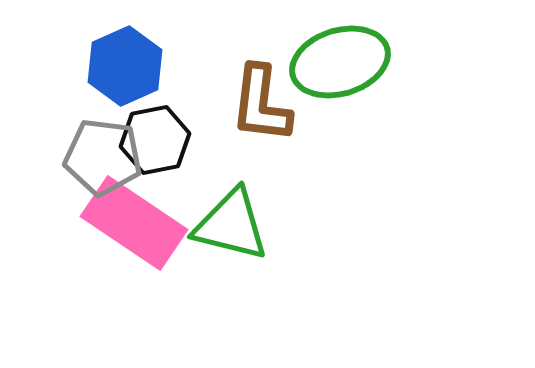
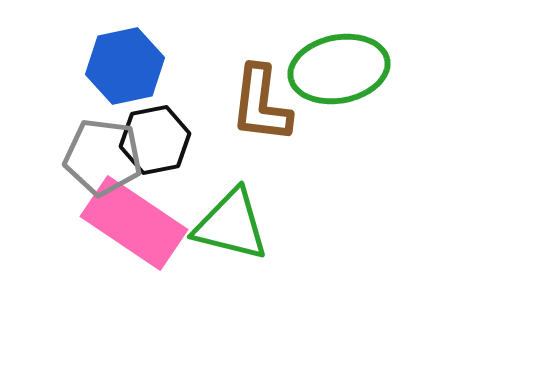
green ellipse: moved 1 px left, 7 px down; rotated 6 degrees clockwise
blue hexagon: rotated 12 degrees clockwise
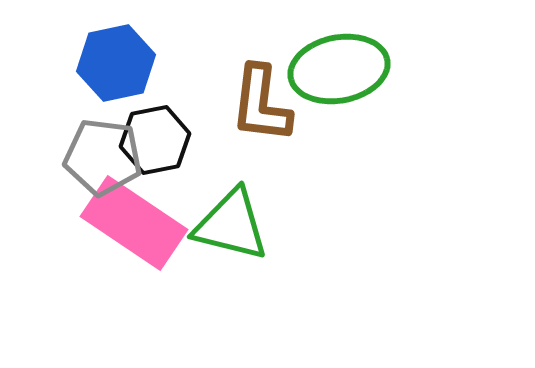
blue hexagon: moved 9 px left, 3 px up
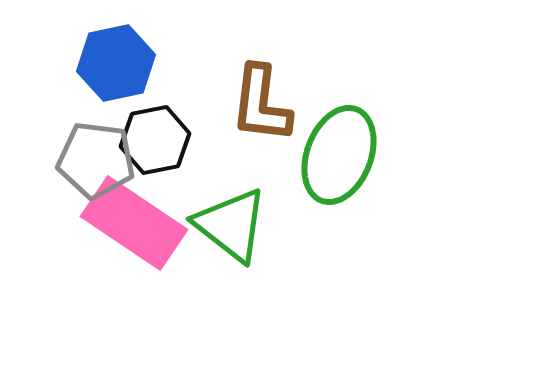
green ellipse: moved 86 px down; rotated 58 degrees counterclockwise
gray pentagon: moved 7 px left, 3 px down
green triangle: rotated 24 degrees clockwise
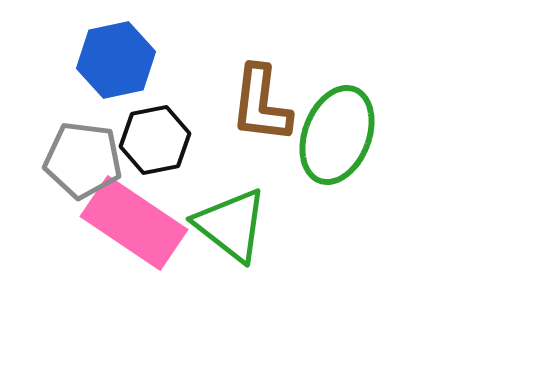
blue hexagon: moved 3 px up
green ellipse: moved 2 px left, 20 px up
gray pentagon: moved 13 px left
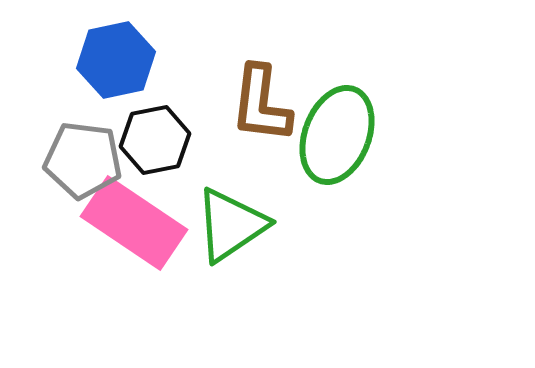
green triangle: rotated 48 degrees clockwise
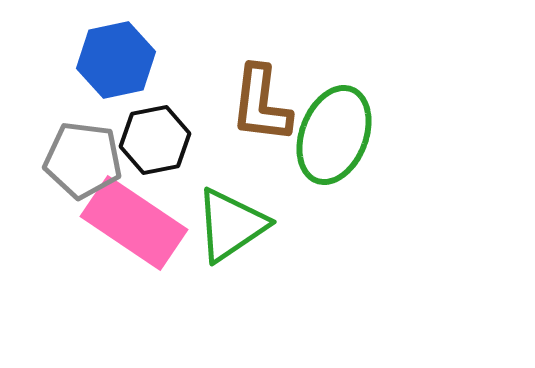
green ellipse: moved 3 px left
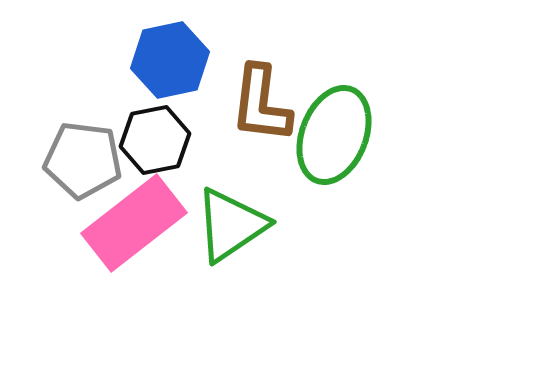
blue hexagon: moved 54 px right
pink rectangle: rotated 72 degrees counterclockwise
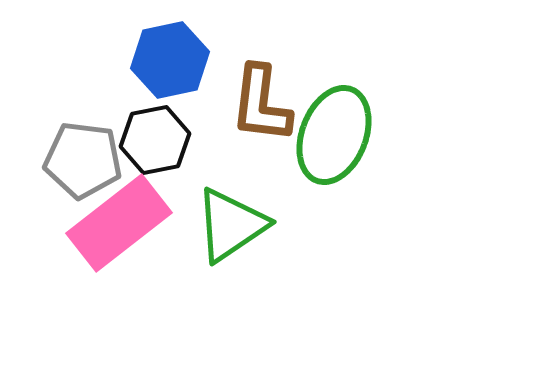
pink rectangle: moved 15 px left
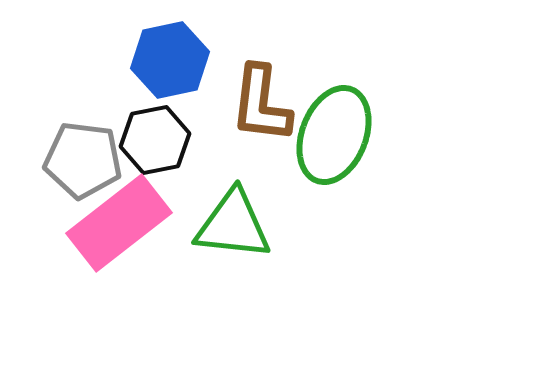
green triangle: moved 2 px right; rotated 40 degrees clockwise
